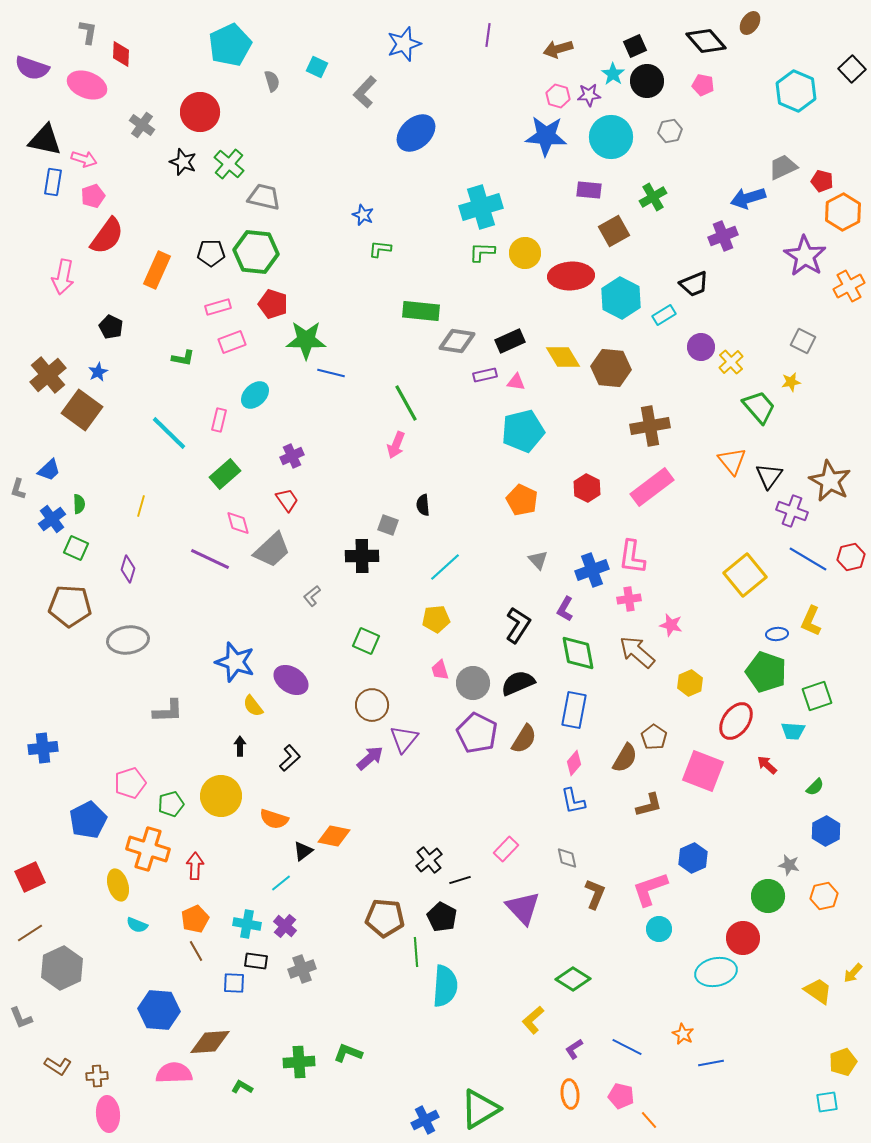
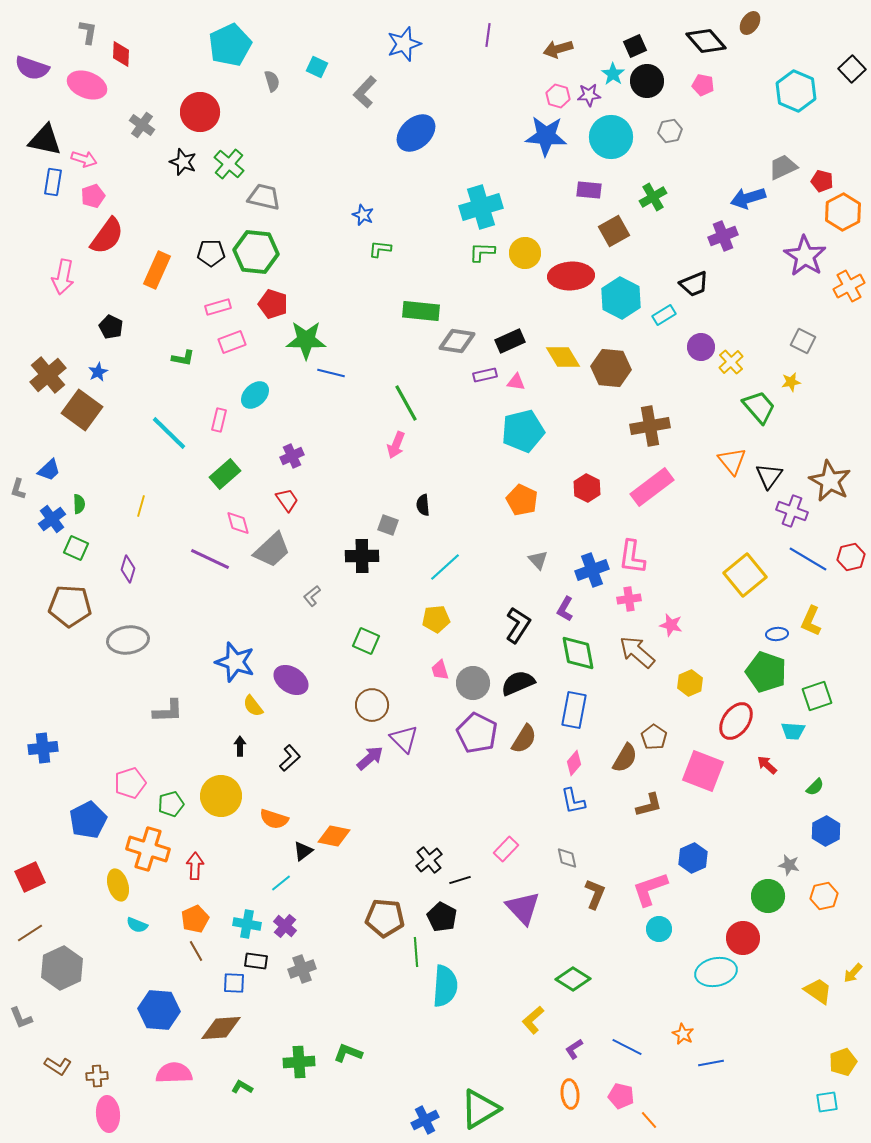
purple triangle at (404, 739): rotated 24 degrees counterclockwise
brown diamond at (210, 1042): moved 11 px right, 14 px up
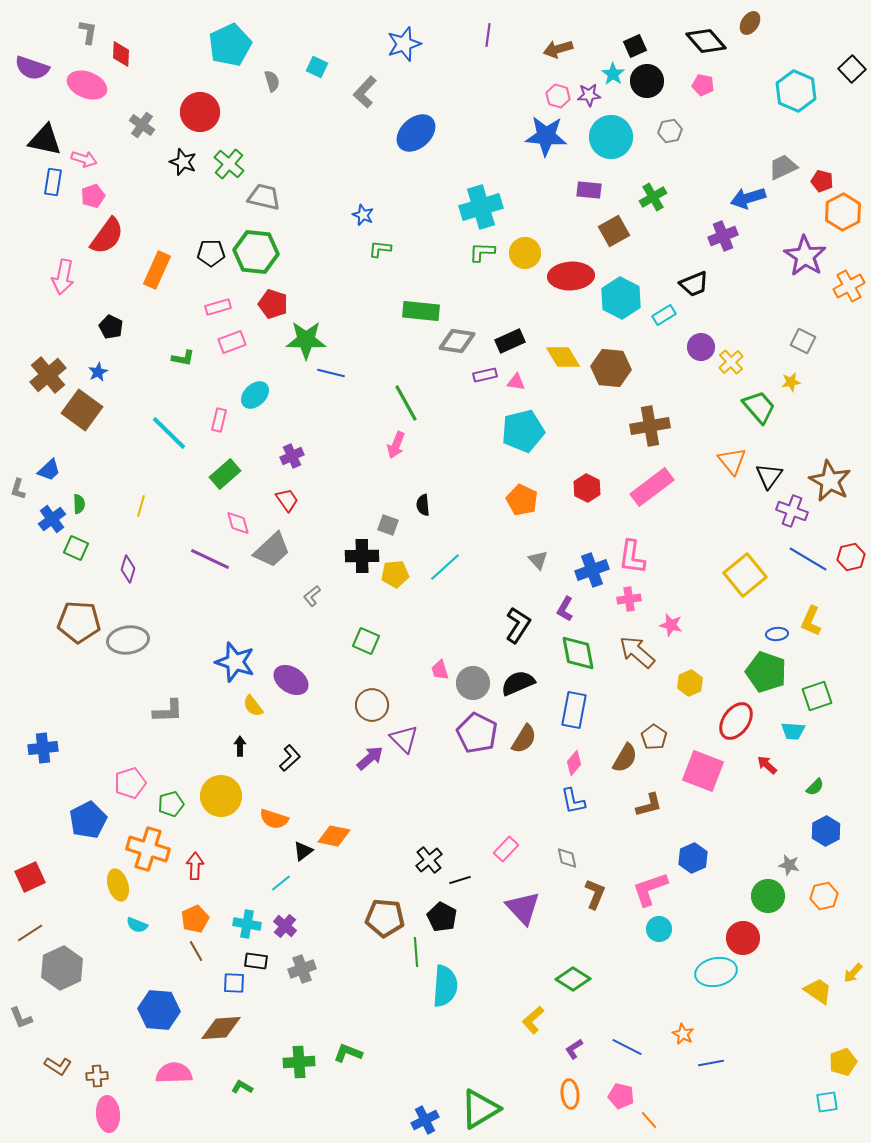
brown pentagon at (70, 606): moved 9 px right, 16 px down
yellow pentagon at (436, 619): moved 41 px left, 45 px up
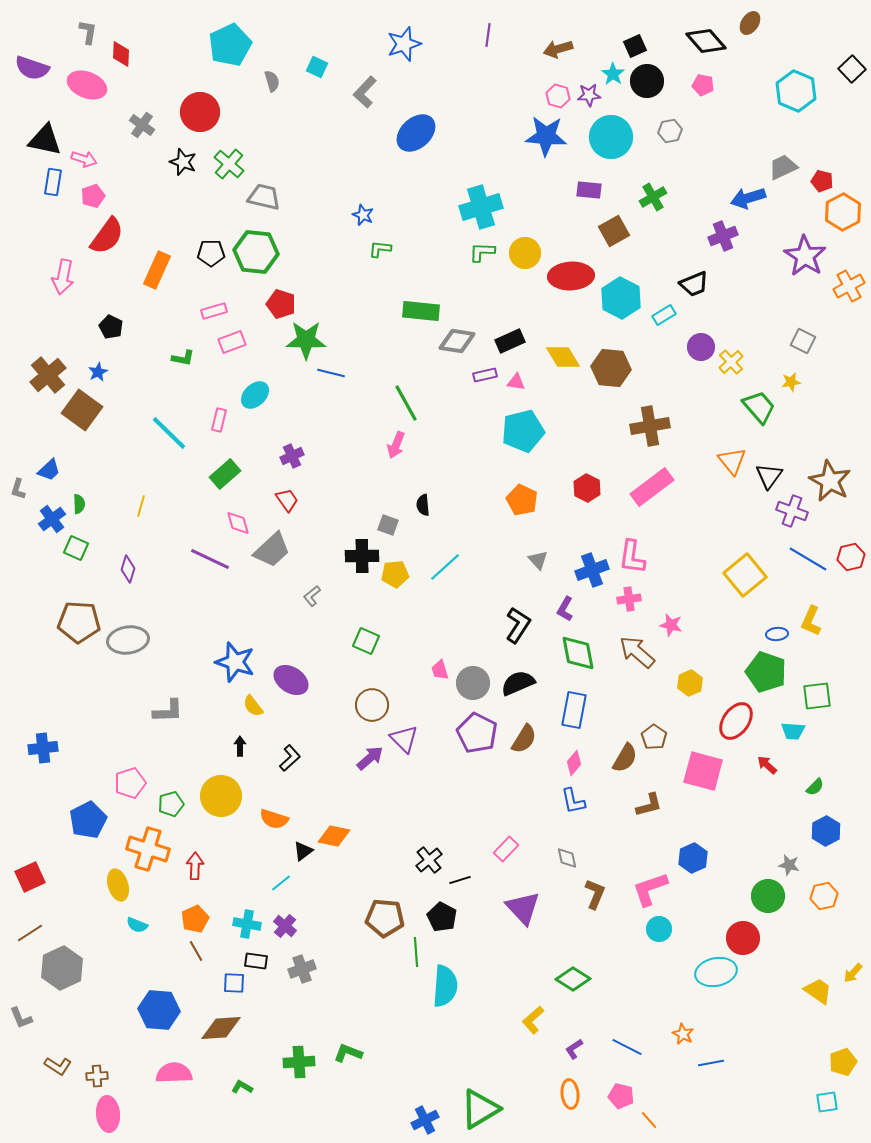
red pentagon at (273, 304): moved 8 px right
pink rectangle at (218, 307): moved 4 px left, 4 px down
green square at (817, 696): rotated 12 degrees clockwise
pink square at (703, 771): rotated 6 degrees counterclockwise
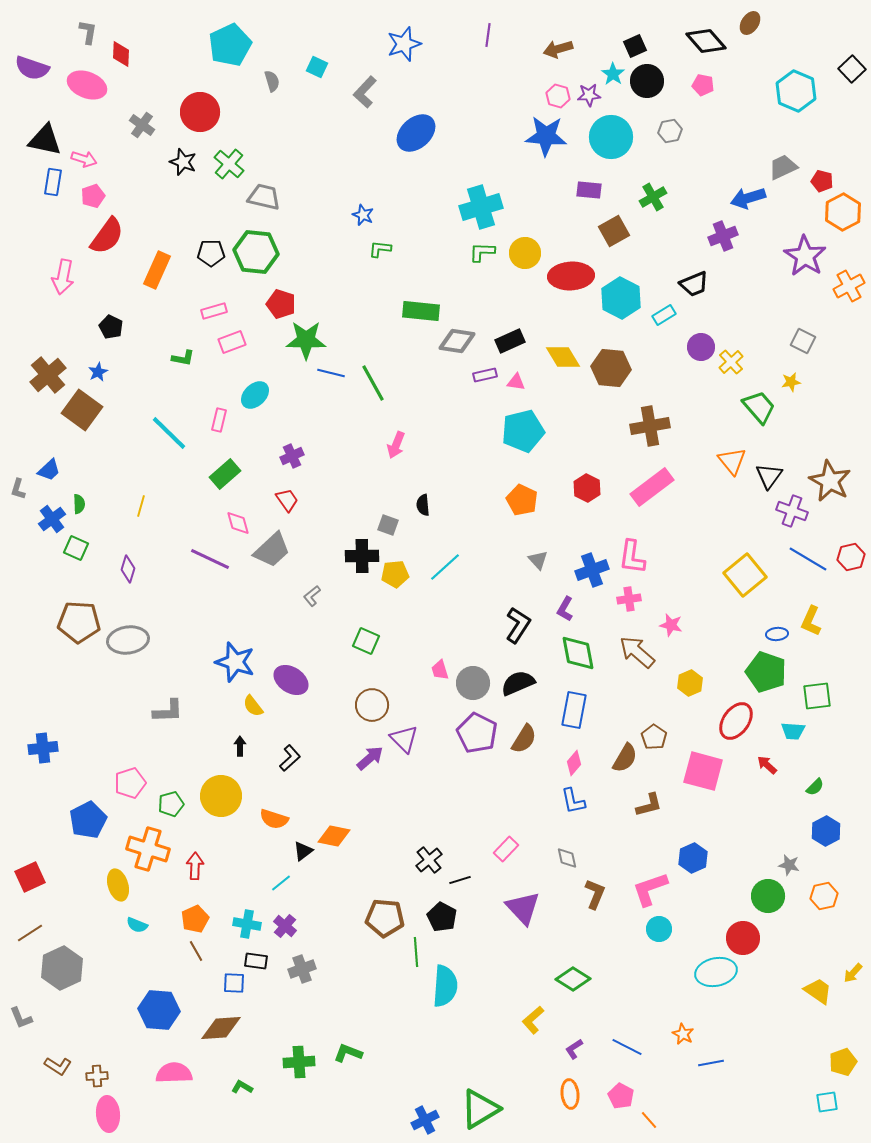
green line at (406, 403): moved 33 px left, 20 px up
pink pentagon at (621, 1096): rotated 15 degrees clockwise
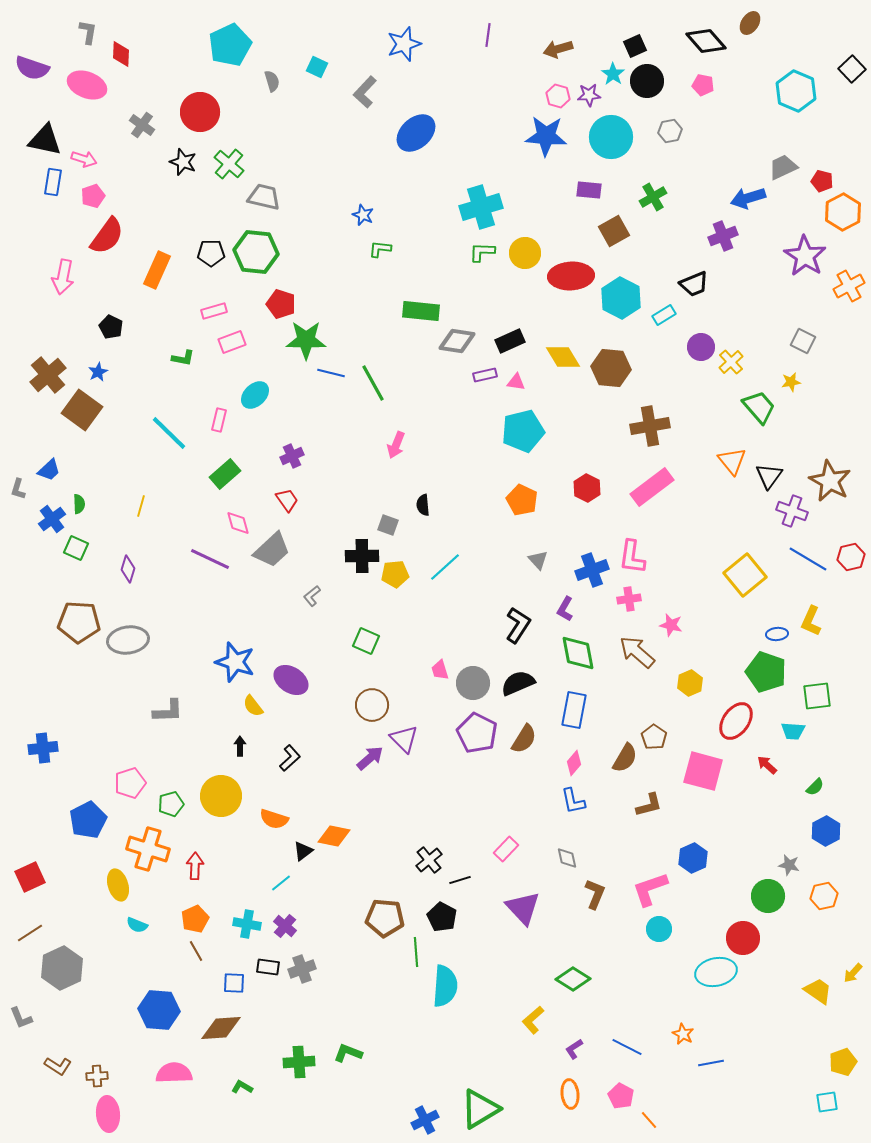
black rectangle at (256, 961): moved 12 px right, 6 px down
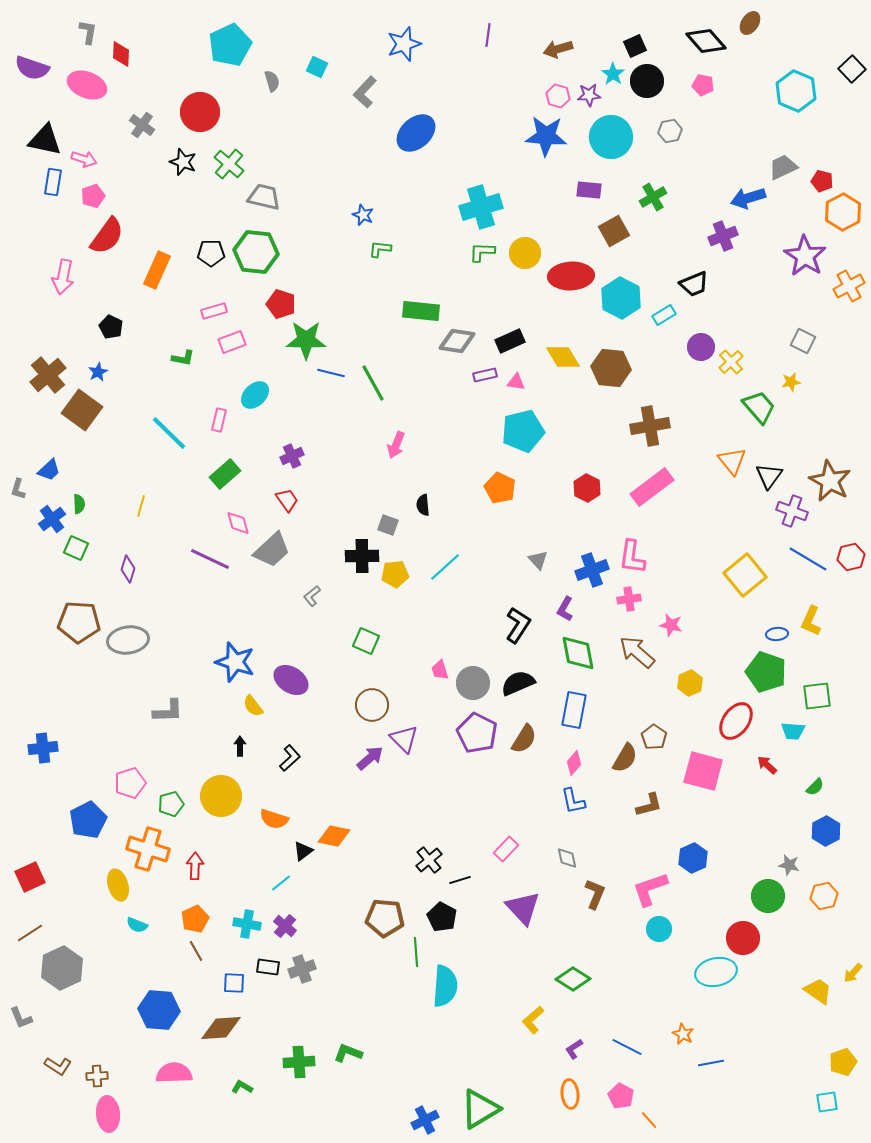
orange pentagon at (522, 500): moved 22 px left, 12 px up
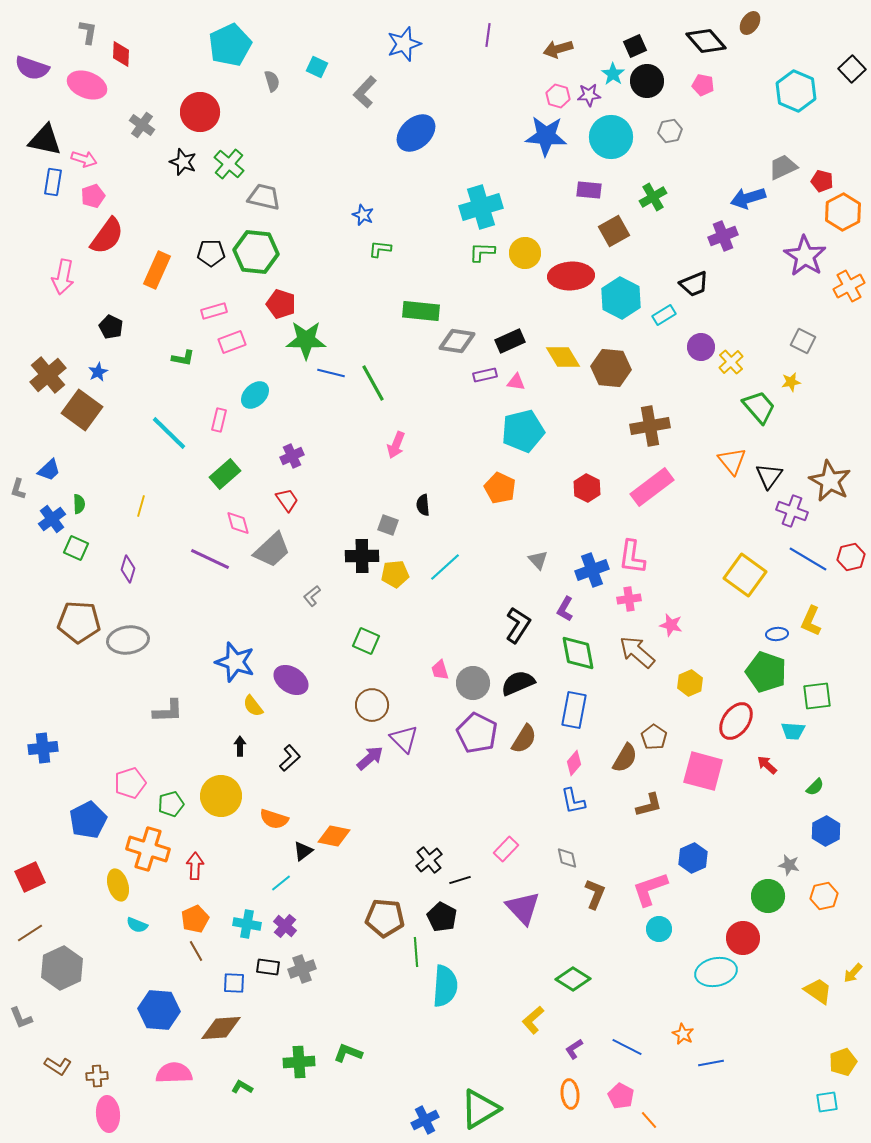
yellow square at (745, 575): rotated 15 degrees counterclockwise
